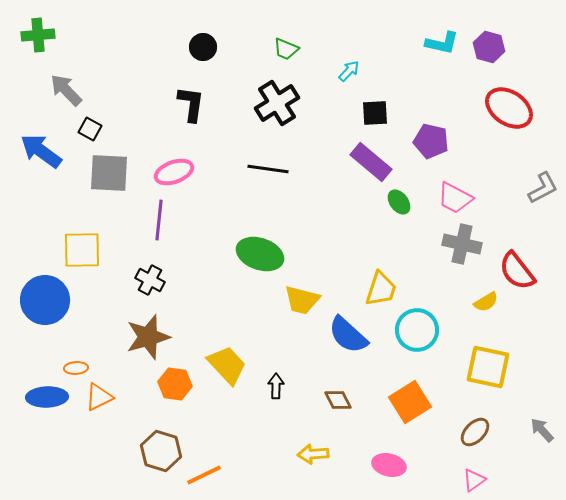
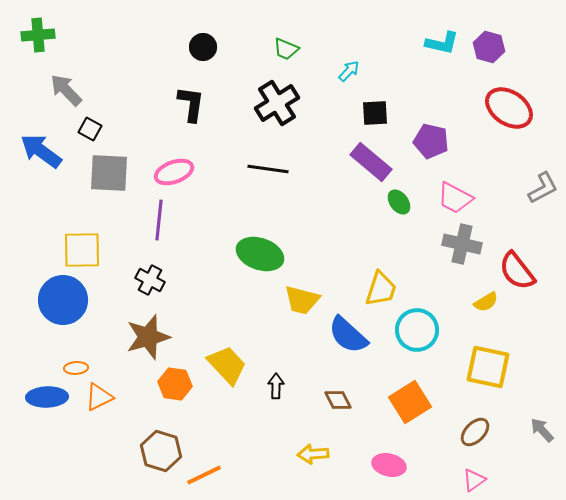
blue circle at (45, 300): moved 18 px right
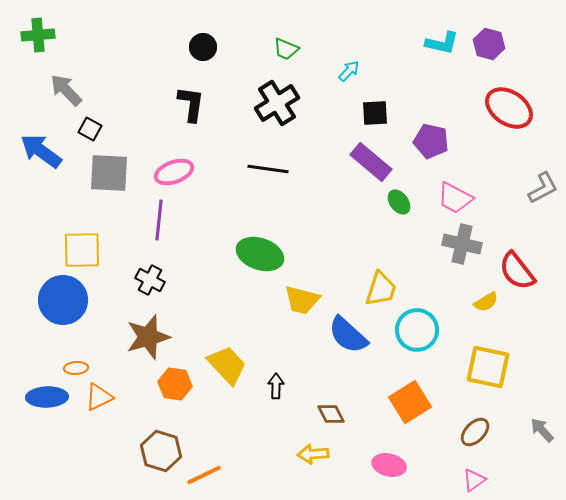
purple hexagon at (489, 47): moved 3 px up
brown diamond at (338, 400): moved 7 px left, 14 px down
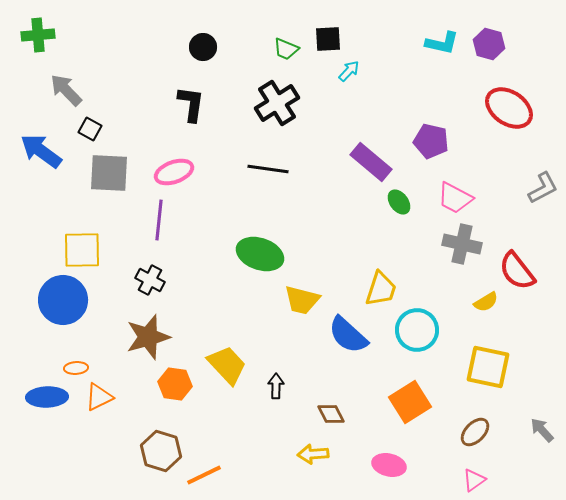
black square at (375, 113): moved 47 px left, 74 px up
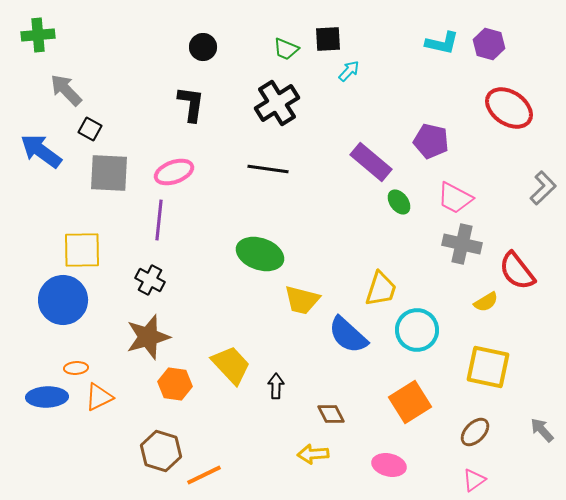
gray L-shape at (543, 188): rotated 16 degrees counterclockwise
yellow trapezoid at (227, 365): moved 4 px right
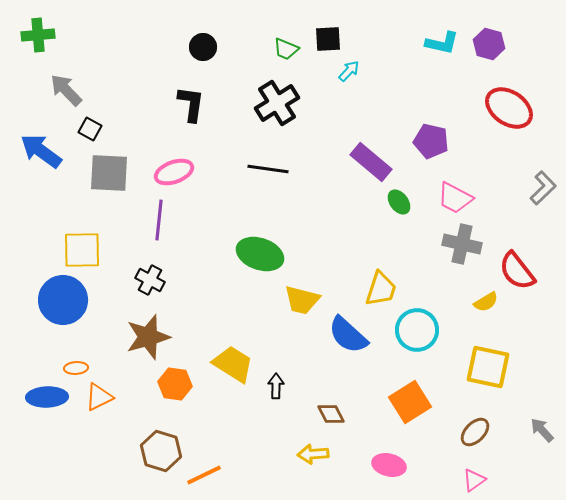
yellow trapezoid at (231, 365): moved 2 px right, 1 px up; rotated 15 degrees counterclockwise
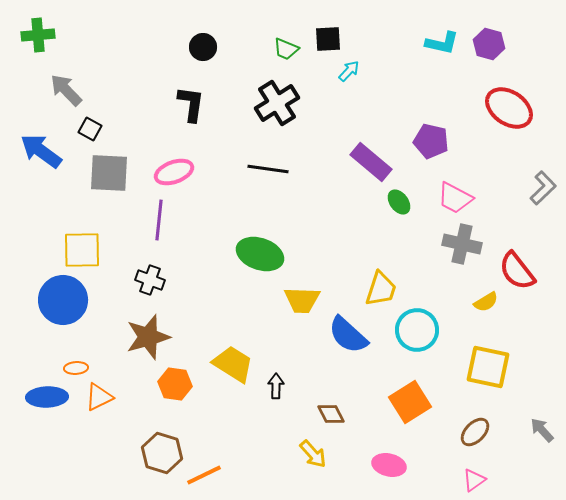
black cross at (150, 280): rotated 8 degrees counterclockwise
yellow trapezoid at (302, 300): rotated 12 degrees counterclockwise
brown hexagon at (161, 451): moved 1 px right, 2 px down
yellow arrow at (313, 454): rotated 128 degrees counterclockwise
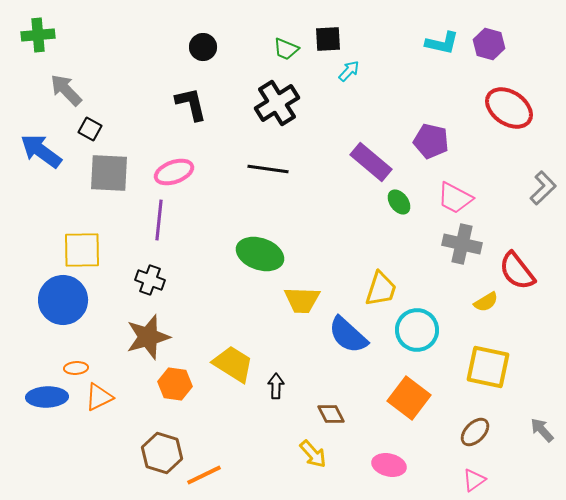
black L-shape at (191, 104): rotated 21 degrees counterclockwise
orange square at (410, 402): moved 1 px left, 4 px up; rotated 21 degrees counterclockwise
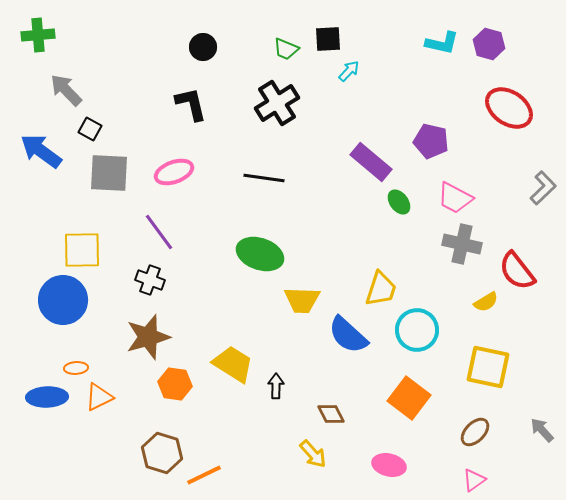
black line at (268, 169): moved 4 px left, 9 px down
purple line at (159, 220): moved 12 px down; rotated 42 degrees counterclockwise
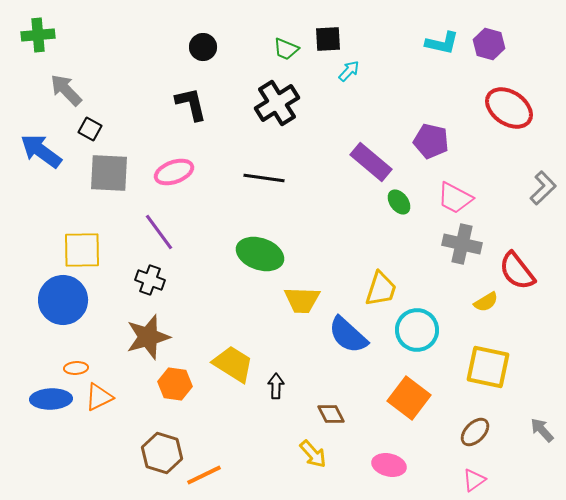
blue ellipse at (47, 397): moved 4 px right, 2 px down
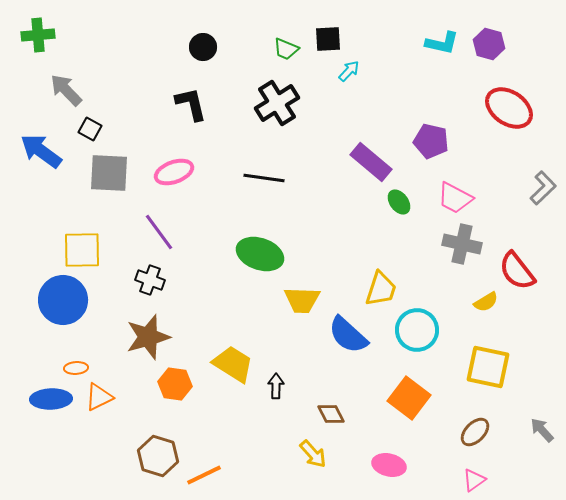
brown hexagon at (162, 453): moved 4 px left, 3 px down
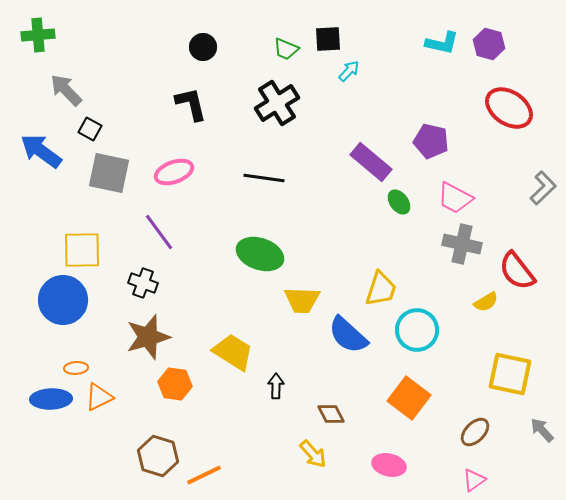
gray square at (109, 173): rotated 9 degrees clockwise
black cross at (150, 280): moved 7 px left, 3 px down
yellow trapezoid at (233, 364): moved 12 px up
yellow square at (488, 367): moved 22 px right, 7 px down
